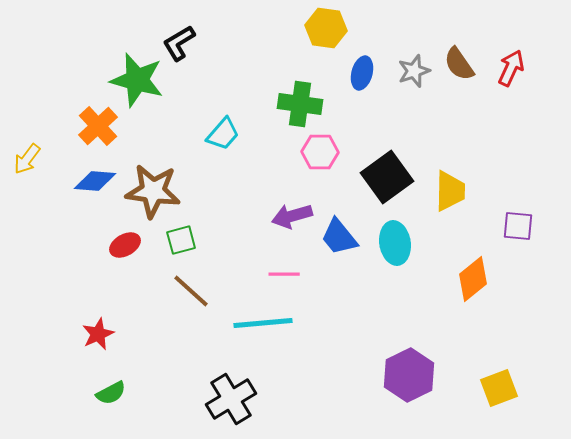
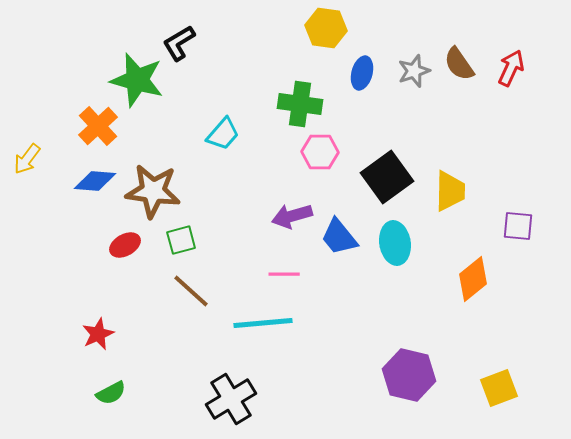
purple hexagon: rotated 21 degrees counterclockwise
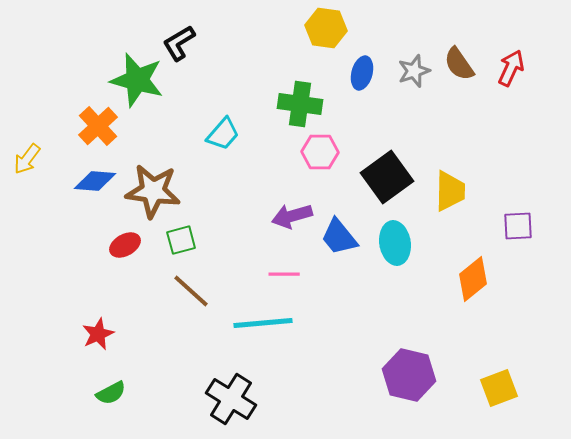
purple square: rotated 8 degrees counterclockwise
black cross: rotated 27 degrees counterclockwise
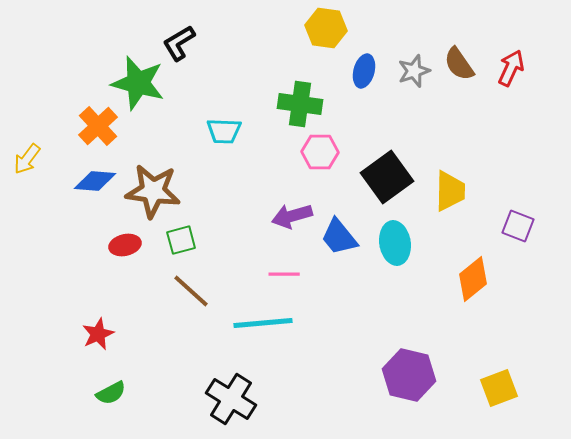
blue ellipse: moved 2 px right, 2 px up
green star: moved 1 px right, 3 px down
cyan trapezoid: moved 1 px right, 3 px up; rotated 51 degrees clockwise
purple square: rotated 24 degrees clockwise
red ellipse: rotated 16 degrees clockwise
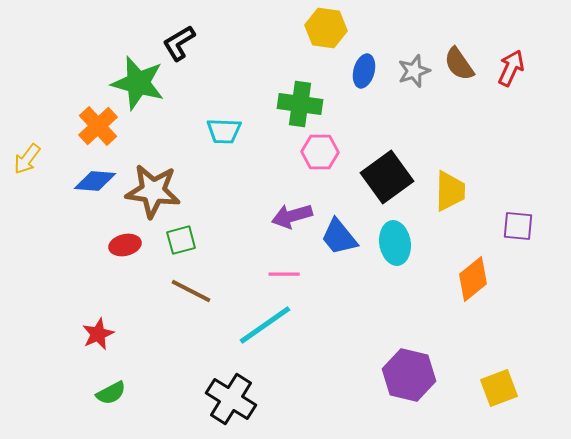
purple square: rotated 16 degrees counterclockwise
brown line: rotated 15 degrees counterclockwise
cyan line: moved 2 px right, 2 px down; rotated 30 degrees counterclockwise
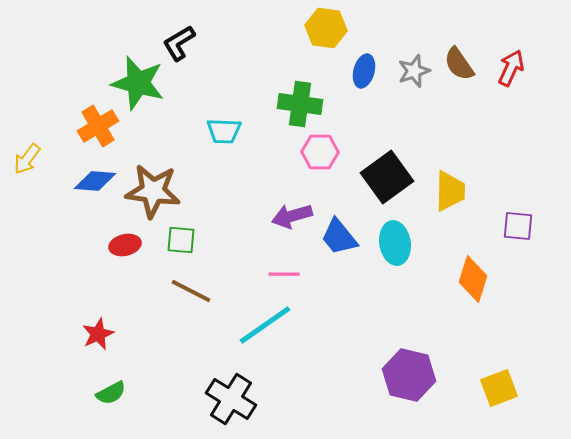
orange cross: rotated 12 degrees clockwise
green square: rotated 20 degrees clockwise
orange diamond: rotated 33 degrees counterclockwise
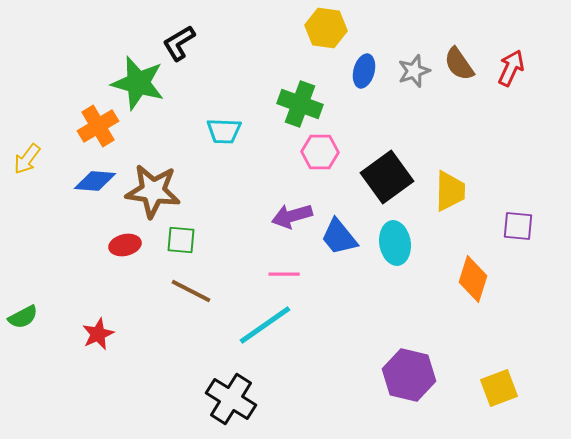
green cross: rotated 12 degrees clockwise
green semicircle: moved 88 px left, 76 px up
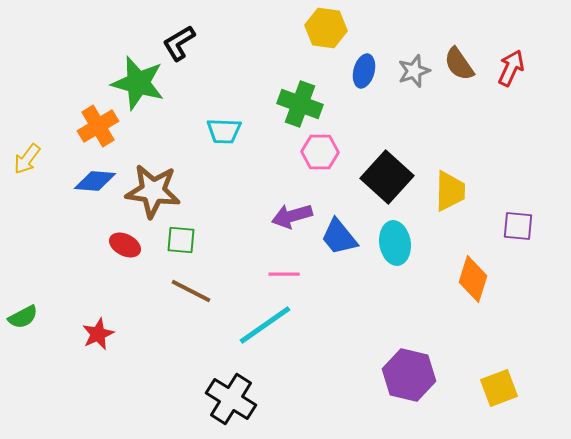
black square: rotated 12 degrees counterclockwise
red ellipse: rotated 40 degrees clockwise
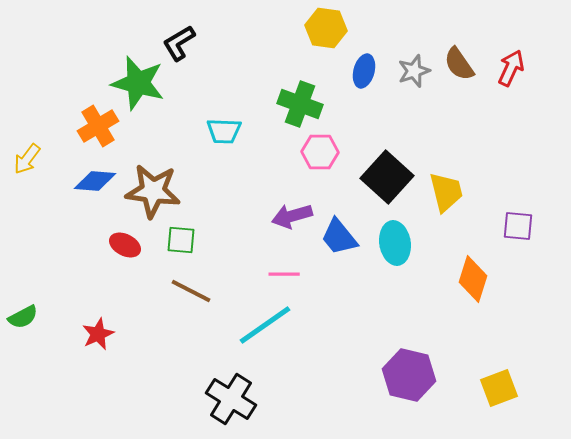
yellow trapezoid: moved 4 px left, 1 px down; rotated 15 degrees counterclockwise
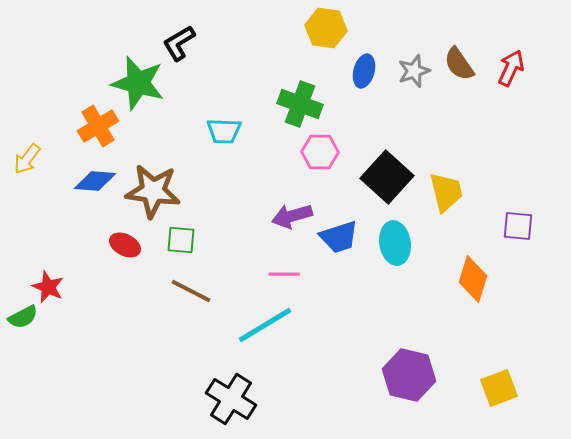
blue trapezoid: rotated 69 degrees counterclockwise
cyan line: rotated 4 degrees clockwise
red star: moved 50 px left, 47 px up; rotated 24 degrees counterclockwise
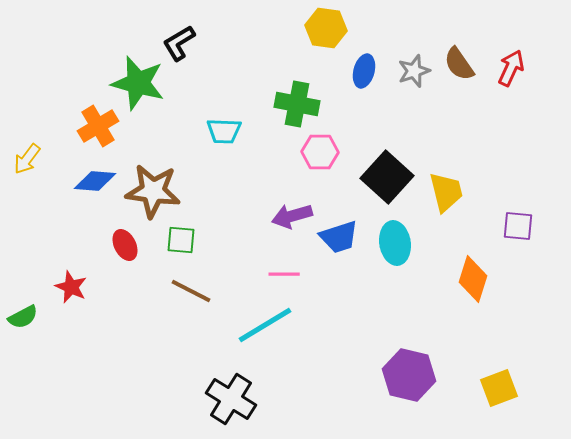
green cross: moved 3 px left; rotated 9 degrees counterclockwise
red ellipse: rotated 36 degrees clockwise
red star: moved 23 px right
